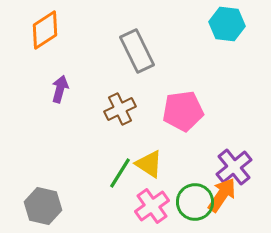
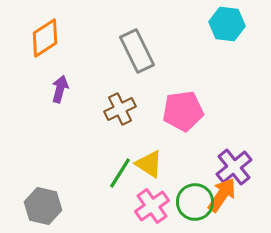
orange diamond: moved 8 px down
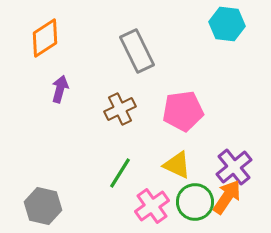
yellow triangle: moved 28 px right, 1 px down; rotated 8 degrees counterclockwise
orange arrow: moved 5 px right, 2 px down
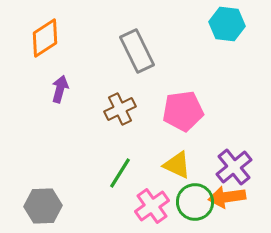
orange arrow: rotated 132 degrees counterclockwise
gray hexagon: rotated 15 degrees counterclockwise
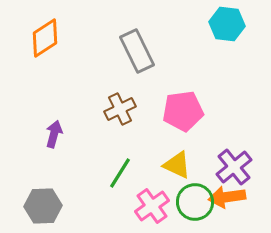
purple arrow: moved 6 px left, 45 px down
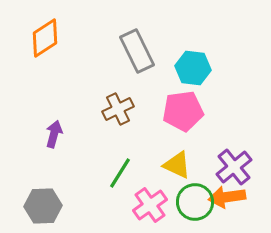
cyan hexagon: moved 34 px left, 44 px down
brown cross: moved 2 px left
pink cross: moved 2 px left, 1 px up
